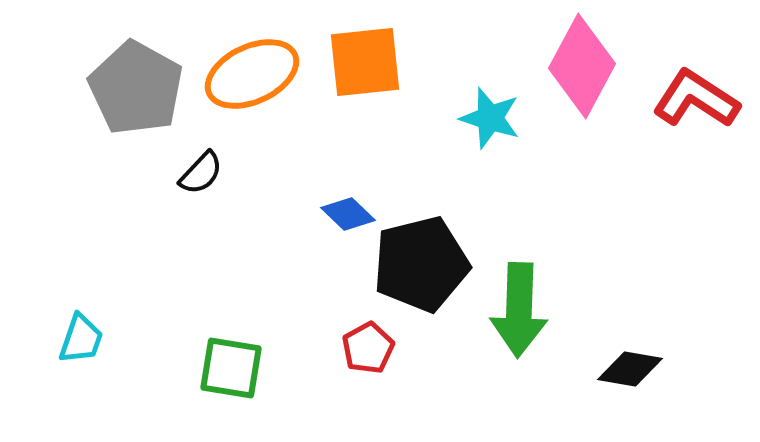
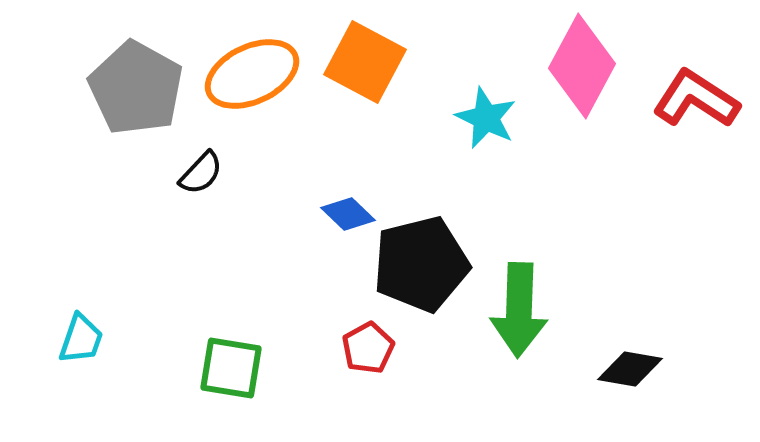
orange square: rotated 34 degrees clockwise
cyan star: moved 4 px left; rotated 8 degrees clockwise
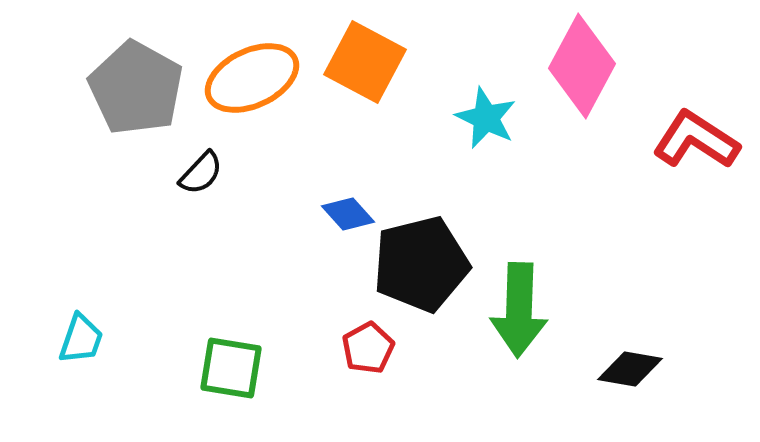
orange ellipse: moved 4 px down
red L-shape: moved 41 px down
blue diamond: rotated 4 degrees clockwise
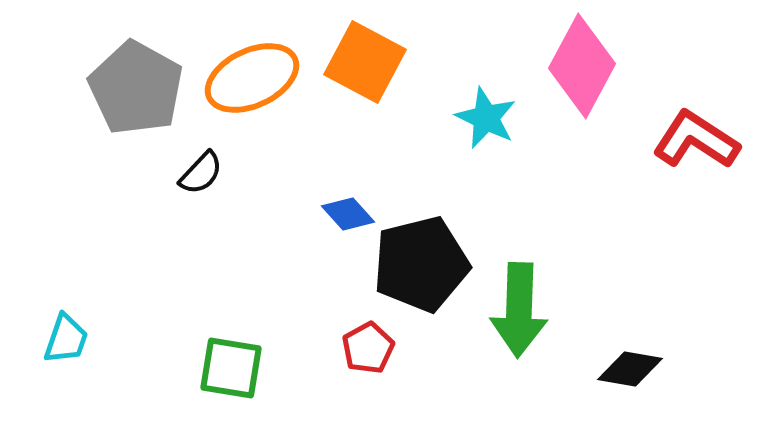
cyan trapezoid: moved 15 px left
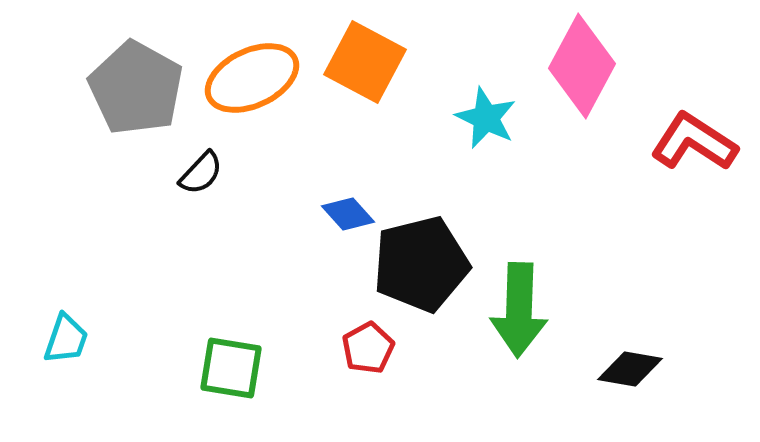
red L-shape: moved 2 px left, 2 px down
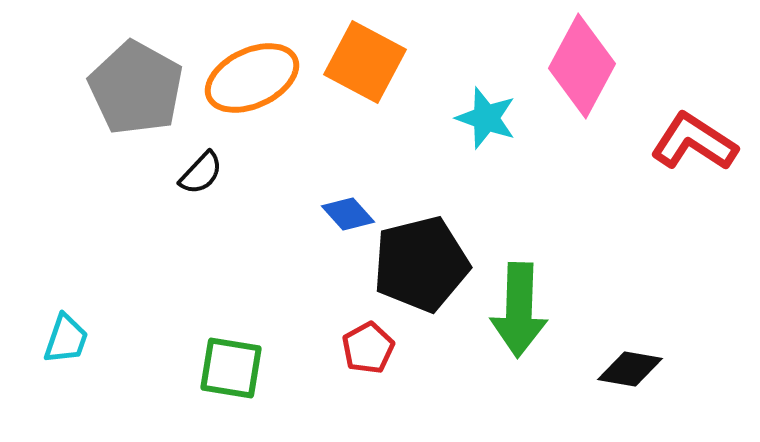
cyan star: rotated 6 degrees counterclockwise
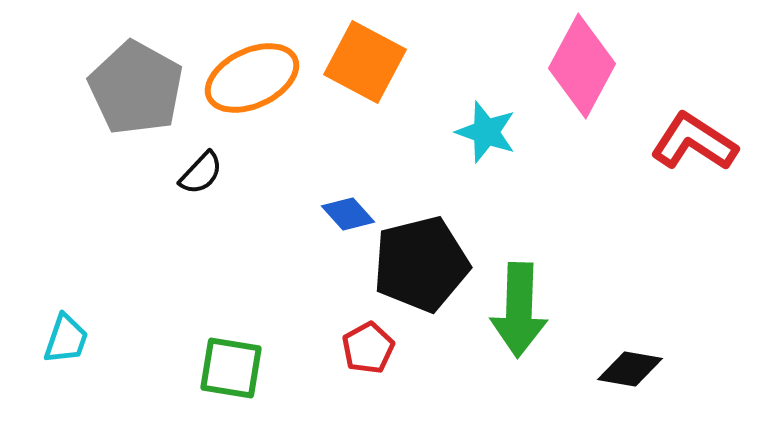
cyan star: moved 14 px down
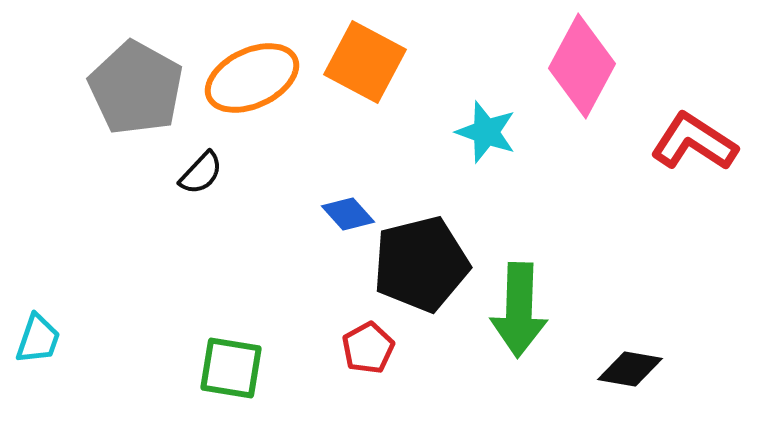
cyan trapezoid: moved 28 px left
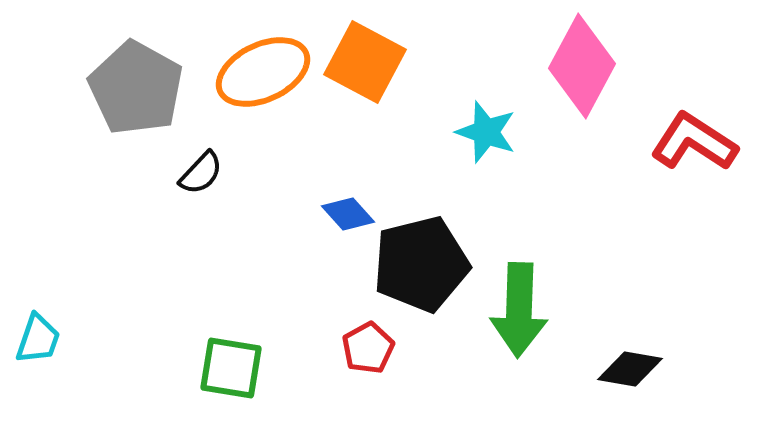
orange ellipse: moved 11 px right, 6 px up
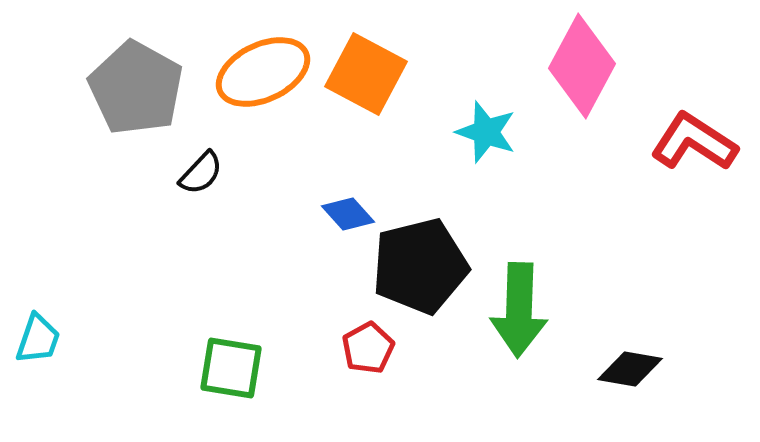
orange square: moved 1 px right, 12 px down
black pentagon: moved 1 px left, 2 px down
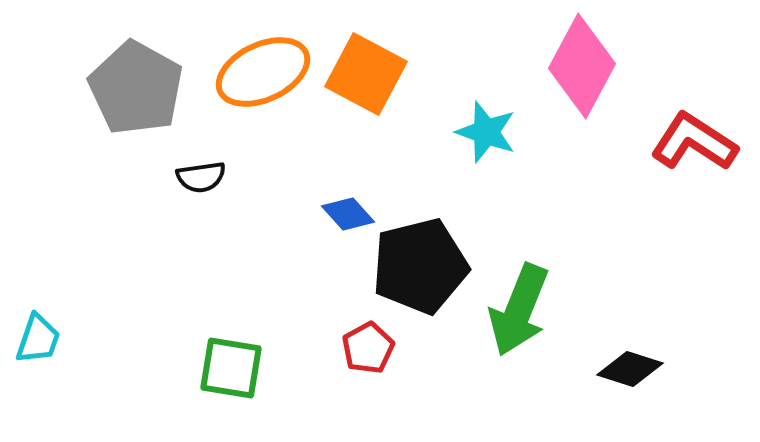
black semicircle: moved 4 px down; rotated 39 degrees clockwise
green arrow: rotated 20 degrees clockwise
black diamond: rotated 8 degrees clockwise
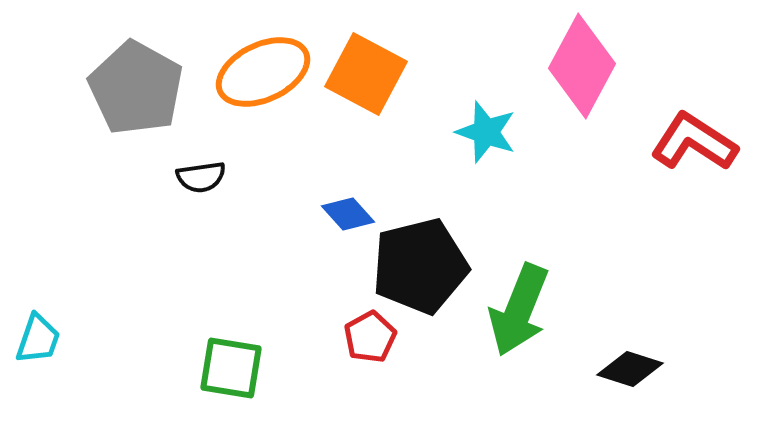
red pentagon: moved 2 px right, 11 px up
